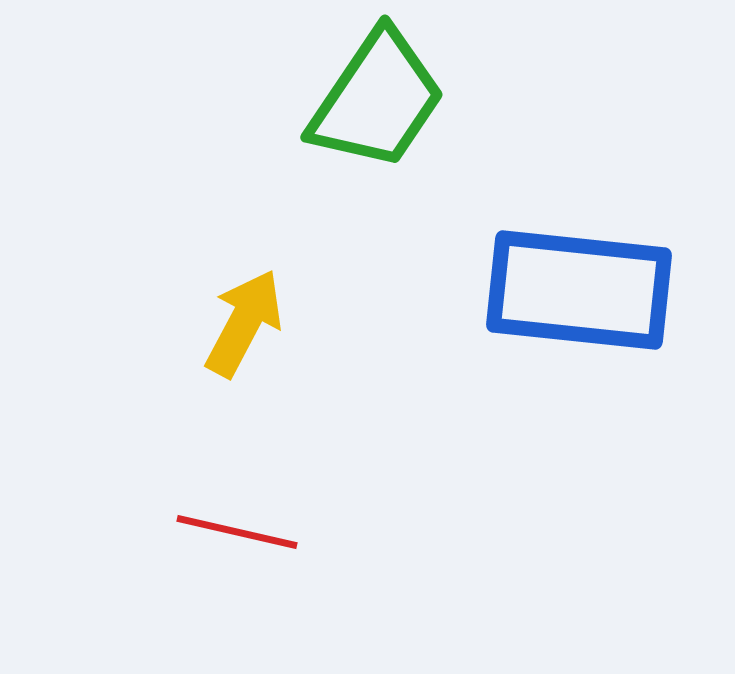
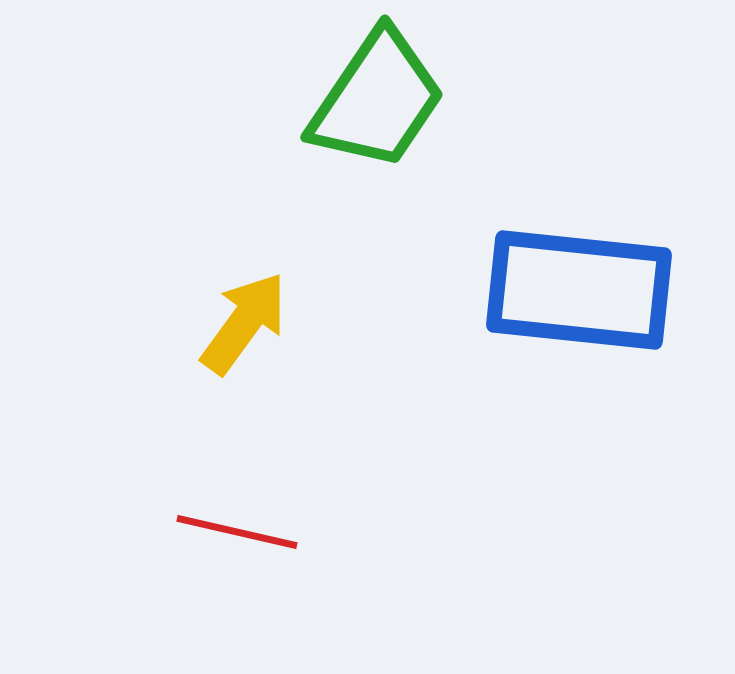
yellow arrow: rotated 8 degrees clockwise
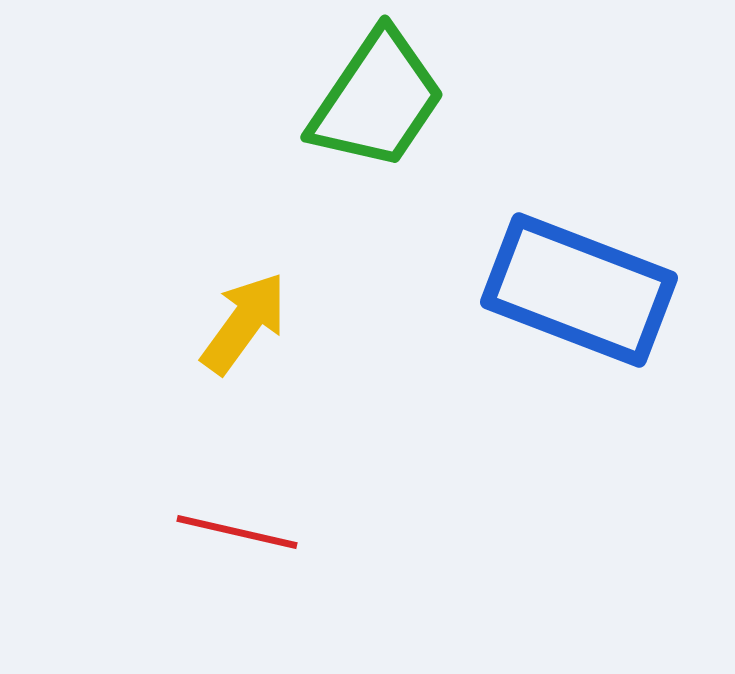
blue rectangle: rotated 15 degrees clockwise
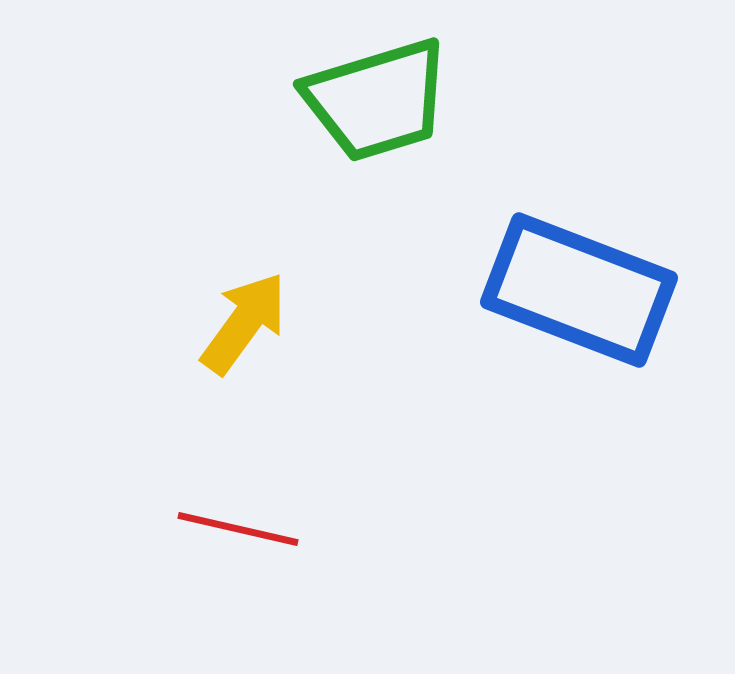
green trapezoid: rotated 39 degrees clockwise
red line: moved 1 px right, 3 px up
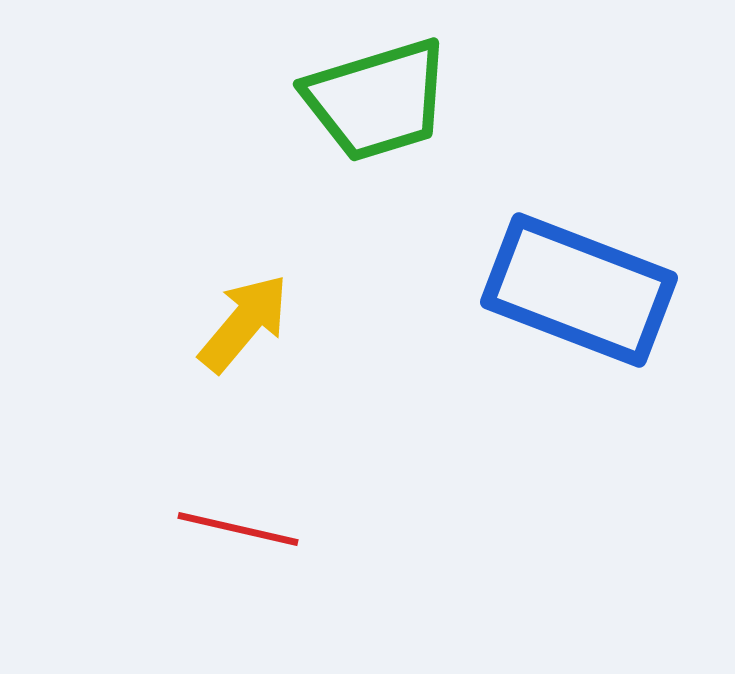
yellow arrow: rotated 4 degrees clockwise
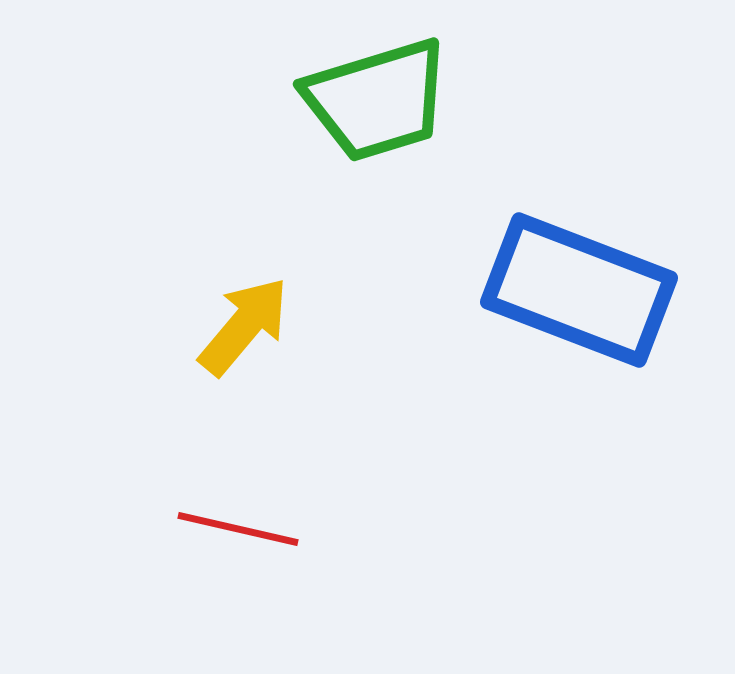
yellow arrow: moved 3 px down
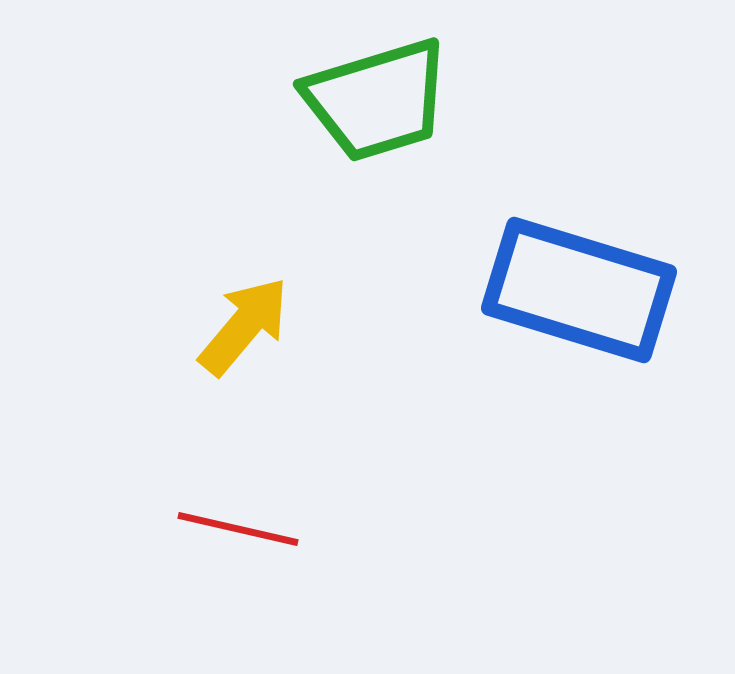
blue rectangle: rotated 4 degrees counterclockwise
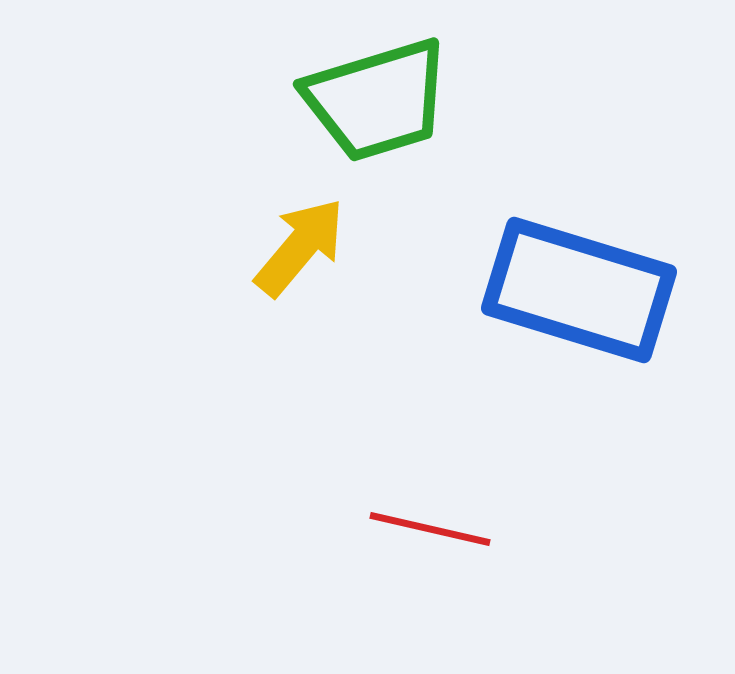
yellow arrow: moved 56 px right, 79 px up
red line: moved 192 px right
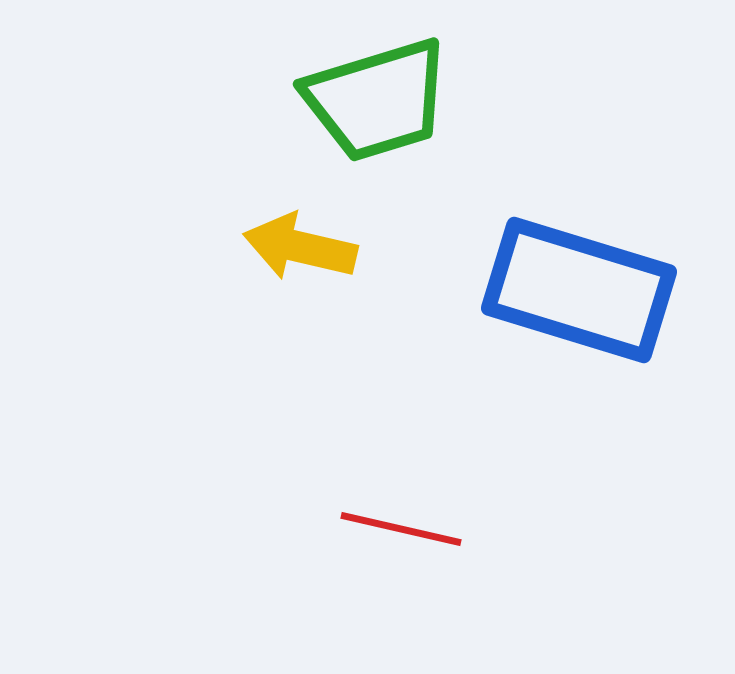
yellow arrow: rotated 117 degrees counterclockwise
red line: moved 29 px left
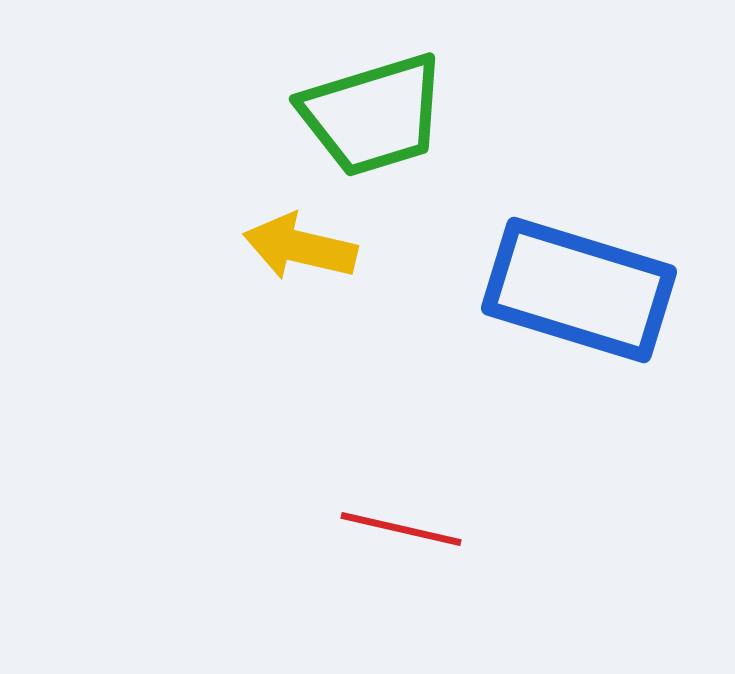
green trapezoid: moved 4 px left, 15 px down
